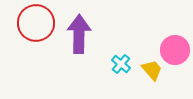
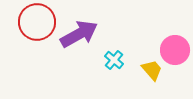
red circle: moved 1 px right, 1 px up
purple arrow: rotated 60 degrees clockwise
cyan cross: moved 7 px left, 4 px up
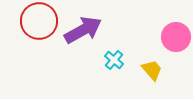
red circle: moved 2 px right, 1 px up
purple arrow: moved 4 px right, 4 px up
pink circle: moved 1 px right, 13 px up
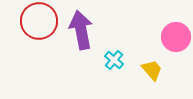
purple arrow: moved 2 px left; rotated 72 degrees counterclockwise
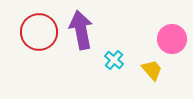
red circle: moved 11 px down
pink circle: moved 4 px left, 2 px down
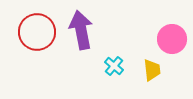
red circle: moved 2 px left
cyan cross: moved 6 px down
yellow trapezoid: rotated 35 degrees clockwise
